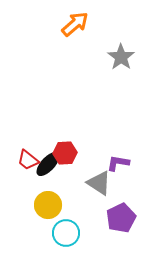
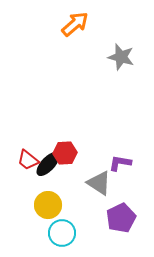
gray star: rotated 20 degrees counterclockwise
purple L-shape: moved 2 px right
cyan circle: moved 4 px left
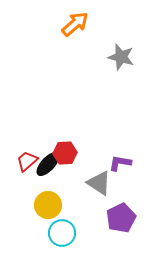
red trapezoid: moved 1 px left, 1 px down; rotated 100 degrees clockwise
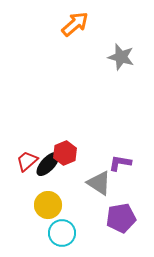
red hexagon: rotated 20 degrees counterclockwise
purple pentagon: rotated 16 degrees clockwise
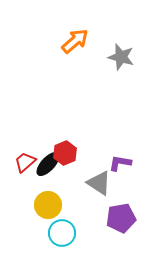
orange arrow: moved 17 px down
red trapezoid: moved 2 px left, 1 px down
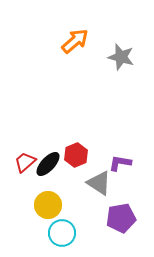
red hexagon: moved 11 px right, 2 px down
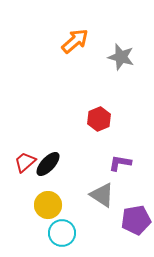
red hexagon: moved 23 px right, 36 px up
gray triangle: moved 3 px right, 12 px down
purple pentagon: moved 15 px right, 2 px down
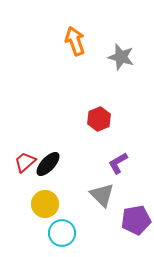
orange arrow: rotated 68 degrees counterclockwise
purple L-shape: moved 2 px left; rotated 40 degrees counterclockwise
gray triangle: rotated 12 degrees clockwise
yellow circle: moved 3 px left, 1 px up
